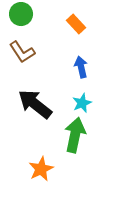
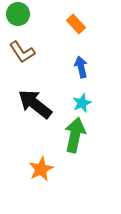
green circle: moved 3 px left
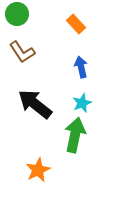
green circle: moved 1 px left
orange star: moved 3 px left, 1 px down
